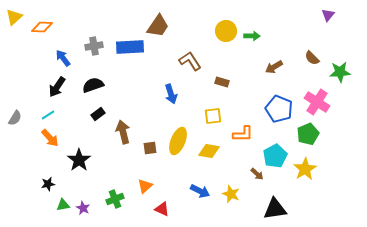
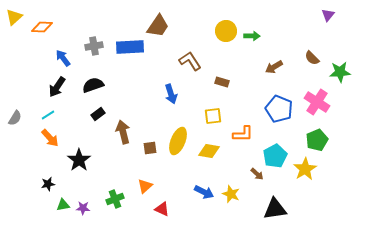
green pentagon at (308, 134): moved 9 px right, 6 px down
blue arrow at (200, 191): moved 4 px right, 1 px down
purple star at (83, 208): rotated 24 degrees counterclockwise
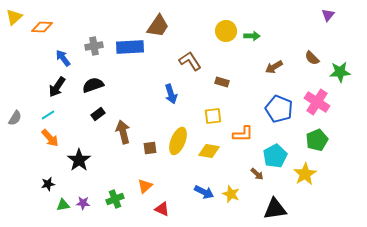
yellow star at (305, 169): moved 5 px down
purple star at (83, 208): moved 5 px up
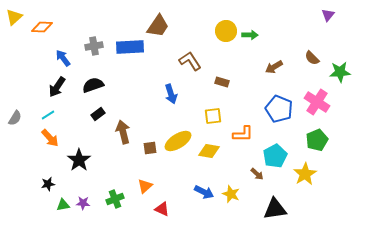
green arrow at (252, 36): moved 2 px left, 1 px up
yellow ellipse at (178, 141): rotated 36 degrees clockwise
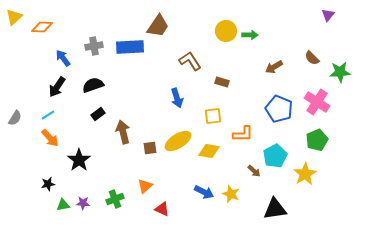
blue arrow at (171, 94): moved 6 px right, 4 px down
brown arrow at (257, 174): moved 3 px left, 3 px up
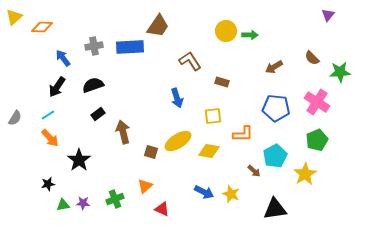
blue pentagon at (279, 109): moved 3 px left, 1 px up; rotated 16 degrees counterclockwise
brown square at (150, 148): moved 1 px right, 4 px down; rotated 24 degrees clockwise
